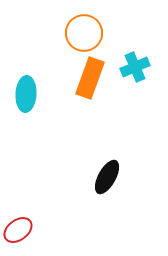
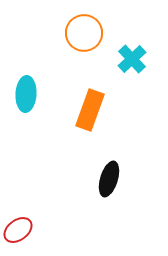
cyan cross: moved 3 px left, 8 px up; rotated 20 degrees counterclockwise
orange rectangle: moved 32 px down
black ellipse: moved 2 px right, 2 px down; rotated 12 degrees counterclockwise
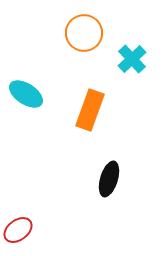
cyan ellipse: rotated 60 degrees counterclockwise
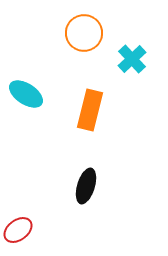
orange rectangle: rotated 6 degrees counterclockwise
black ellipse: moved 23 px left, 7 px down
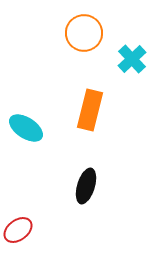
cyan ellipse: moved 34 px down
